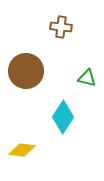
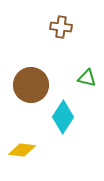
brown circle: moved 5 px right, 14 px down
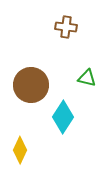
brown cross: moved 5 px right
yellow diamond: moved 2 px left; rotated 72 degrees counterclockwise
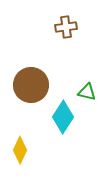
brown cross: rotated 15 degrees counterclockwise
green triangle: moved 14 px down
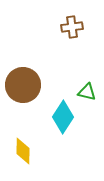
brown cross: moved 6 px right
brown circle: moved 8 px left
yellow diamond: moved 3 px right, 1 px down; rotated 24 degrees counterclockwise
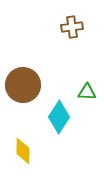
green triangle: rotated 12 degrees counterclockwise
cyan diamond: moved 4 px left
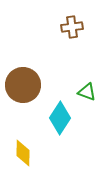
green triangle: rotated 18 degrees clockwise
cyan diamond: moved 1 px right, 1 px down
yellow diamond: moved 2 px down
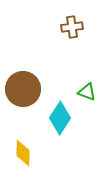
brown circle: moved 4 px down
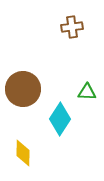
green triangle: rotated 18 degrees counterclockwise
cyan diamond: moved 1 px down
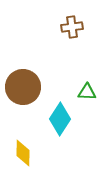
brown circle: moved 2 px up
